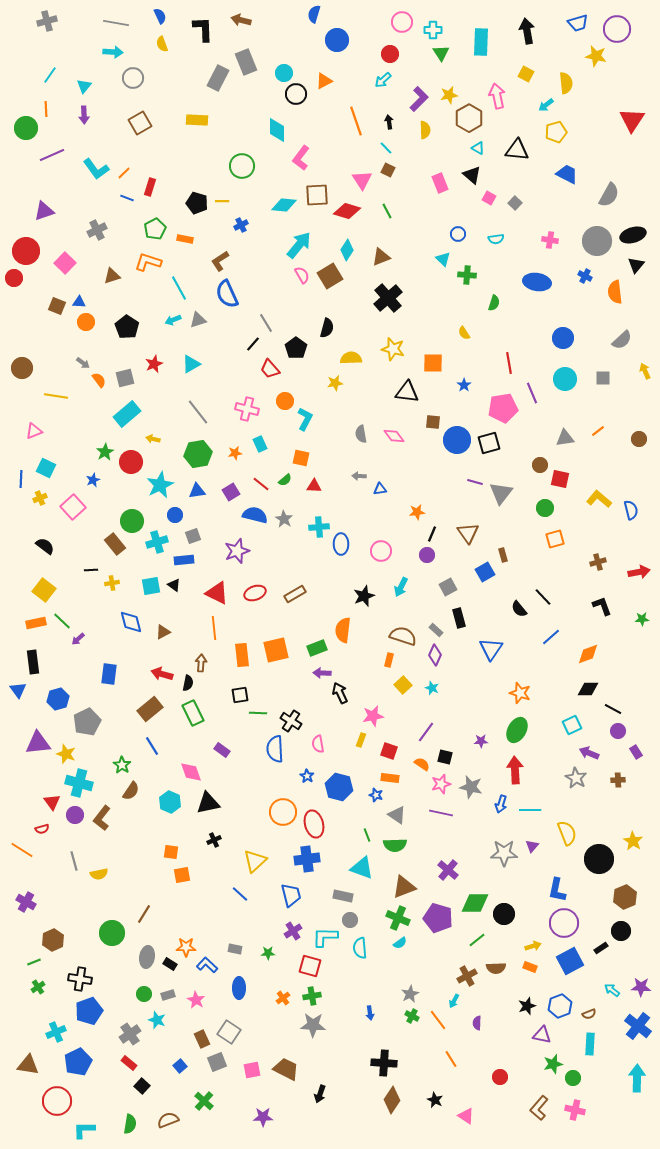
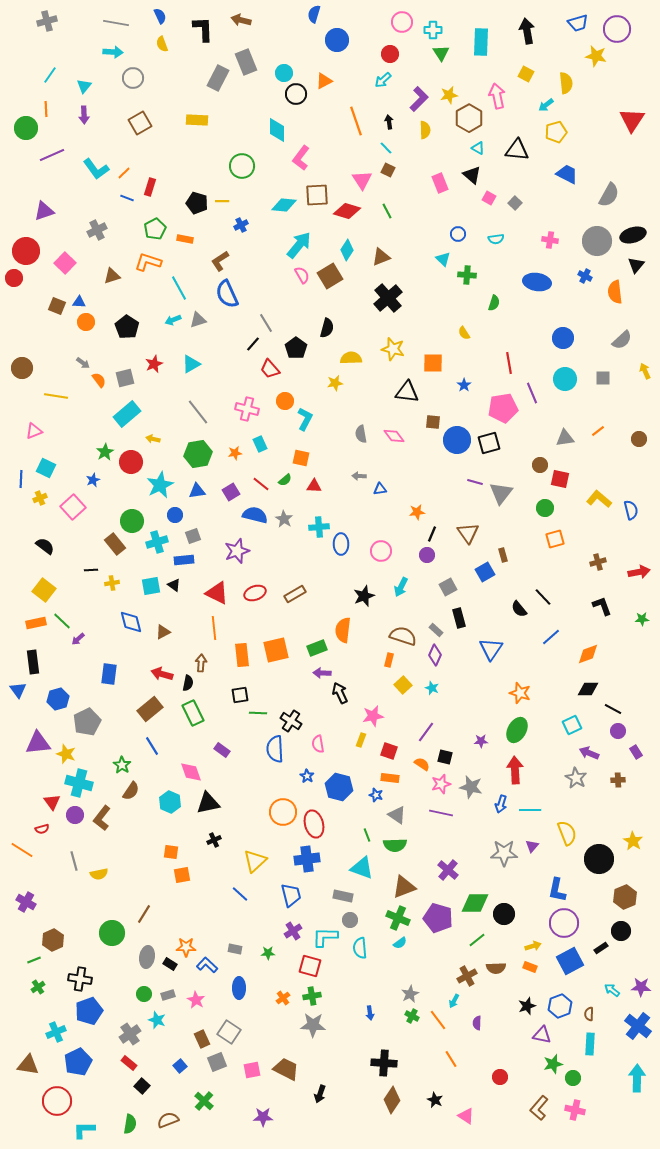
green line at (34, 962): moved 2 px up
brown semicircle at (589, 1014): rotated 112 degrees clockwise
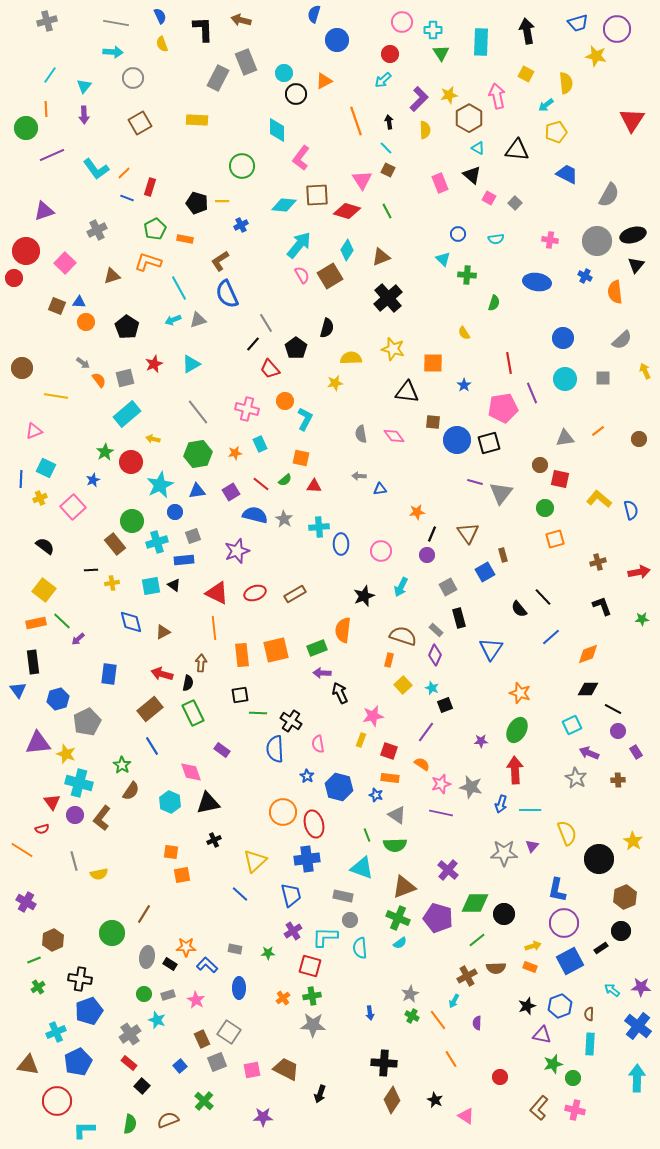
blue circle at (175, 515): moved 3 px up
black square at (445, 757): moved 52 px up; rotated 35 degrees counterclockwise
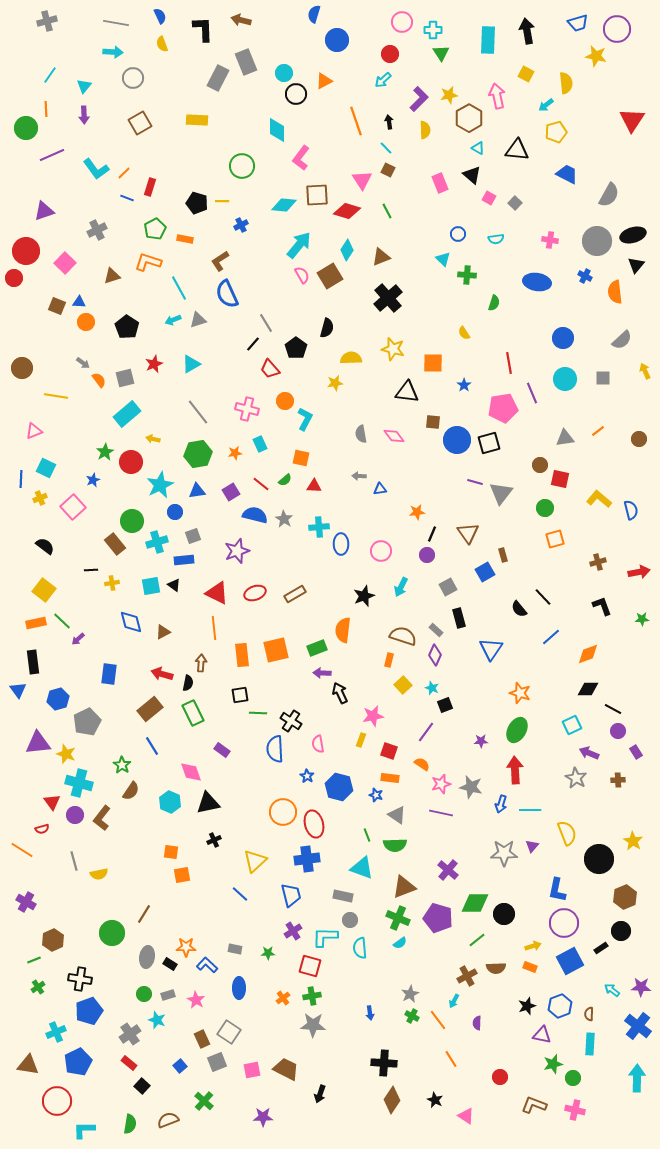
cyan rectangle at (481, 42): moved 7 px right, 2 px up
brown L-shape at (539, 1108): moved 5 px left, 3 px up; rotated 70 degrees clockwise
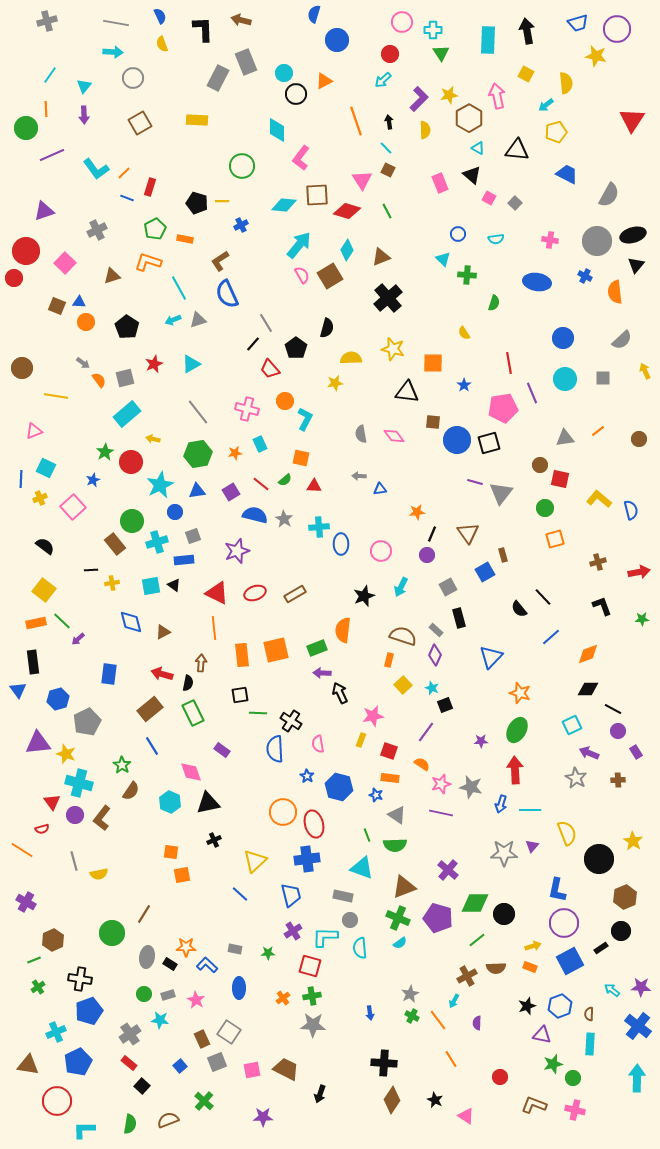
blue triangle at (491, 649): moved 8 px down; rotated 10 degrees clockwise
cyan star at (157, 1020): moved 3 px right; rotated 12 degrees counterclockwise
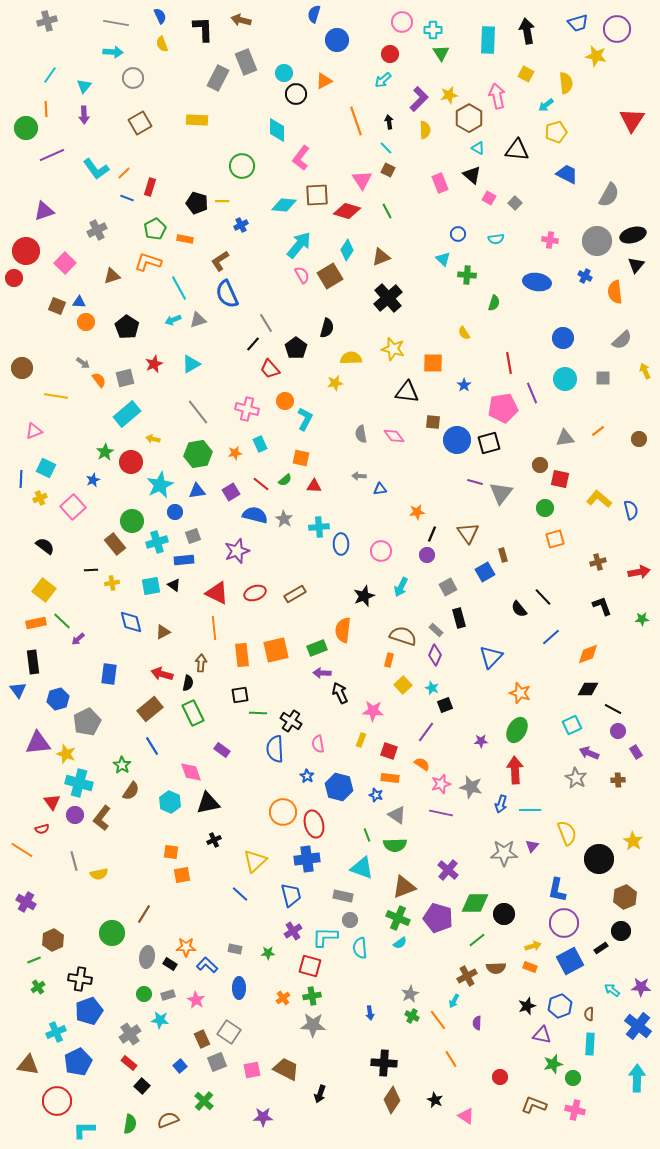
pink star at (373, 716): moved 5 px up; rotated 15 degrees clockwise
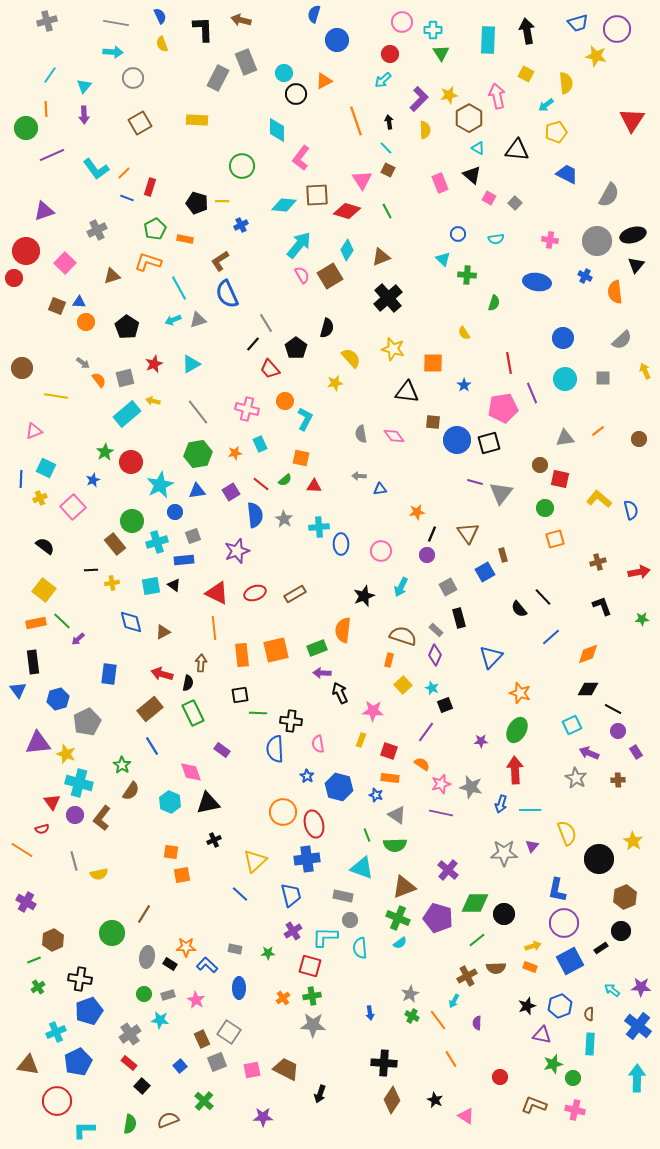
yellow semicircle at (351, 358): rotated 50 degrees clockwise
yellow arrow at (153, 439): moved 38 px up
blue semicircle at (255, 515): rotated 70 degrees clockwise
black cross at (291, 721): rotated 25 degrees counterclockwise
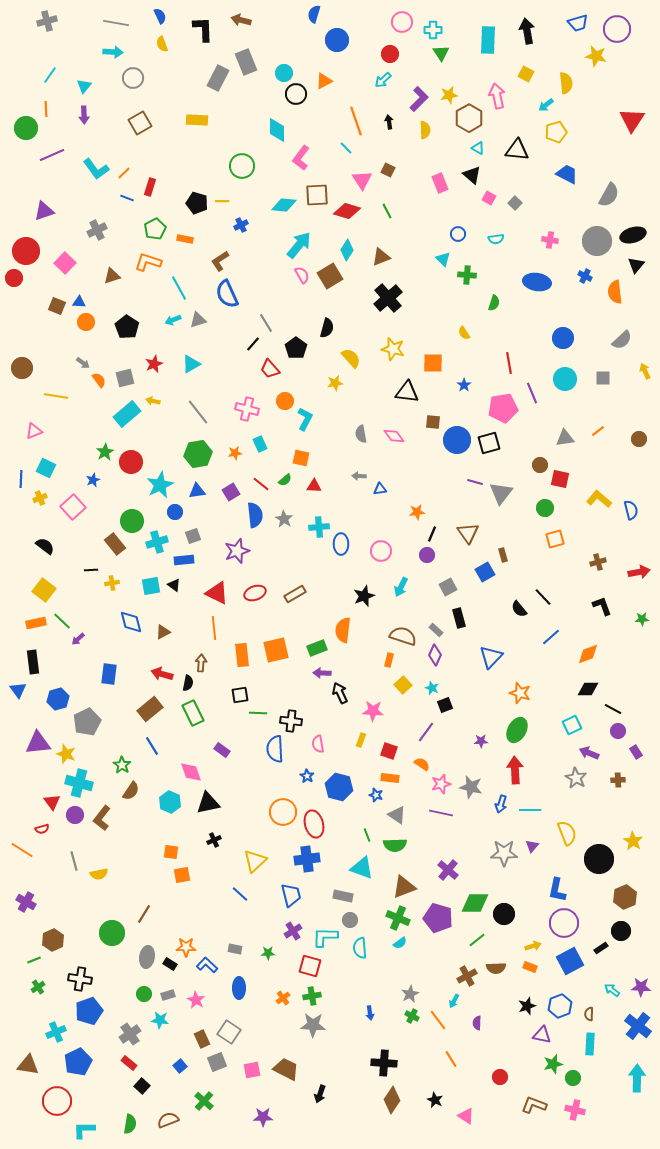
cyan line at (386, 148): moved 40 px left
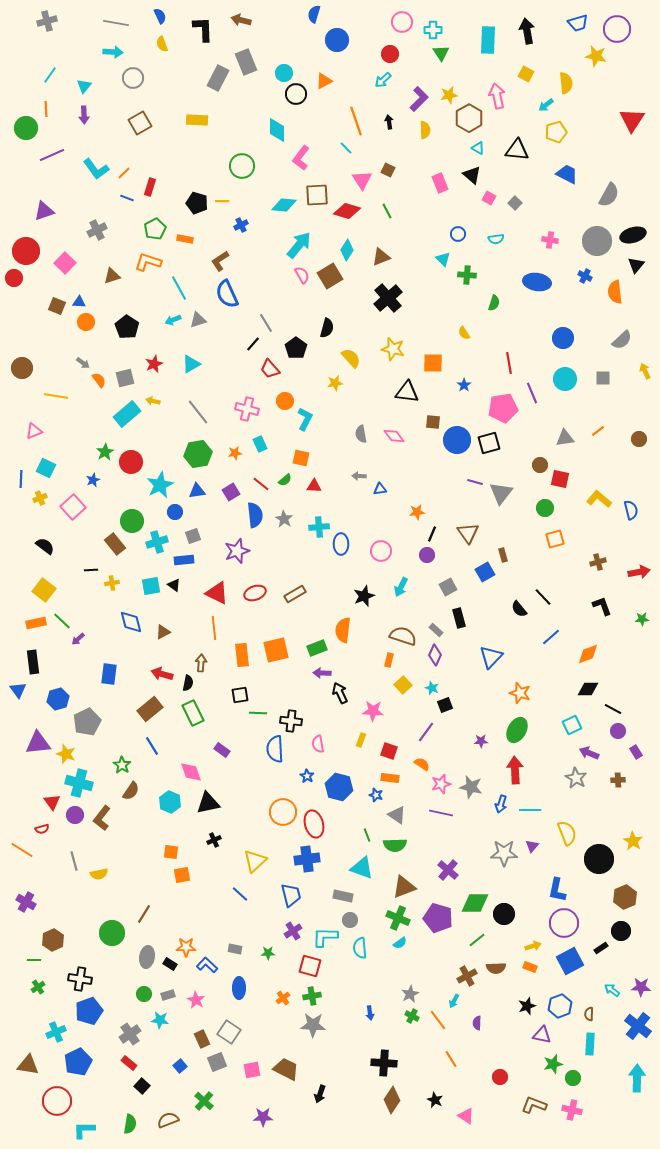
green line at (34, 960): rotated 24 degrees clockwise
pink cross at (575, 1110): moved 3 px left
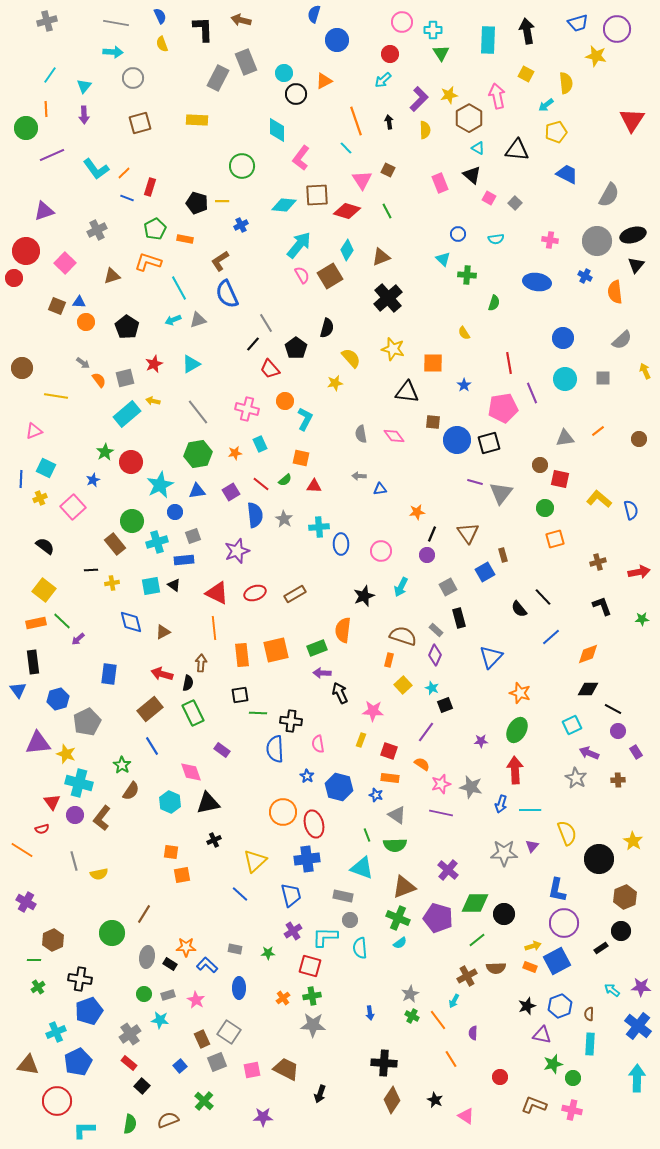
brown square at (140, 123): rotated 15 degrees clockwise
blue square at (570, 961): moved 13 px left
purple semicircle at (477, 1023): moved 4 px left, 10 px down
